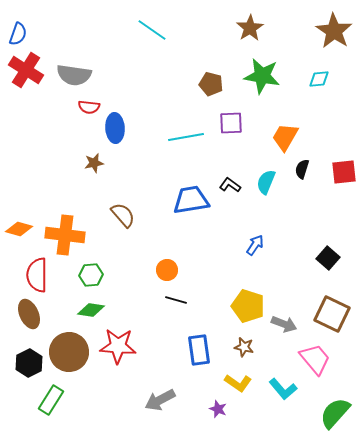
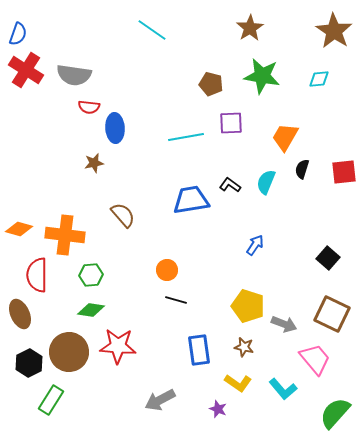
brown ellipse at (29, 314): moved 9 px left
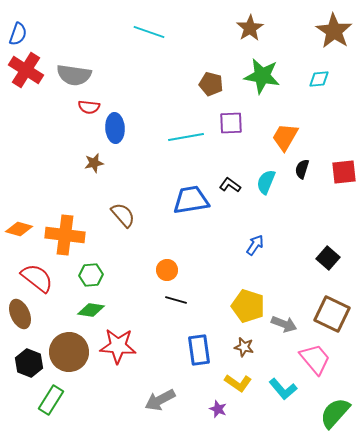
cyan line at (152, 30): moved 3 px left, 2 px down; rotated 16 degrees counterclockwise
red semicircle at (37, 275): moved 3 px down; rotated 128 degrees clockwise
black hexagon at (29, 363): rotated 12 degrees counterclockwise
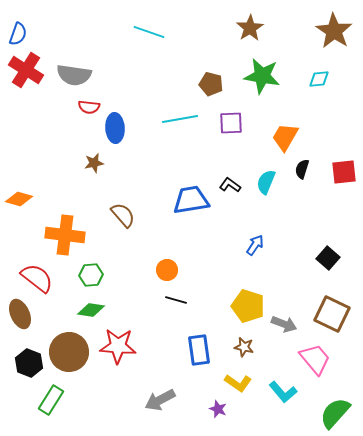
cyan line at (186, 137): moved 6 px left, 18 px up
orange diamond at (19, 229): moved 30 px up
cyan L-shape at (283, 389): moved 3 px down
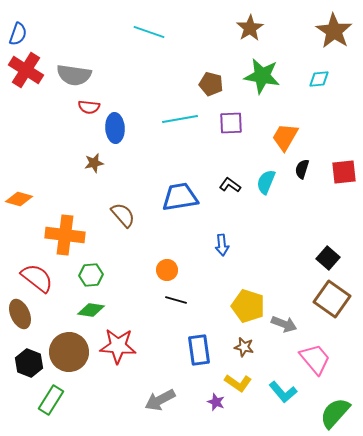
blue trapezoid at (191, 200): moved 11 px left, 3 px up
blue arrow at (255, 245): moved 33 px left; rotated 140 degrees clockwise
brown square at (332, 314): moved 15 px up; rotated 9 degrees clockwise
purple star at (218, 409): moved 2 px left, 7 px up
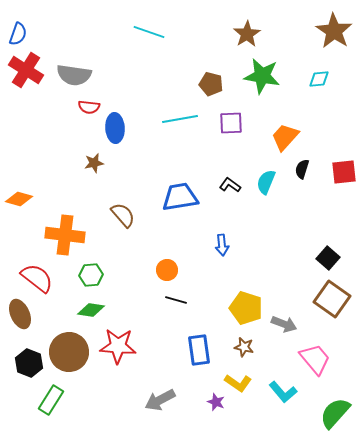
brown star at (250, 28): moved 3 px left, 6 px down
orange trapezoid at (285, 137): rotated 12 degrees clockwise
yellow pentagon at (248, 306): moved 2 px left, 2 px down
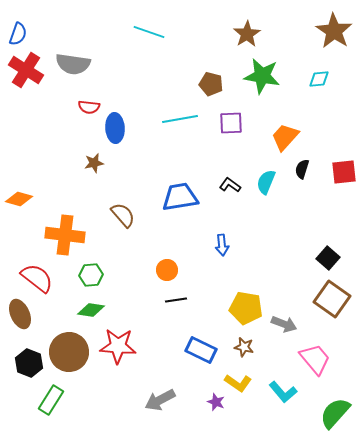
gray semicircle at (74, 75): moved 1 px left, 11 px up
black line at (176, 300): rotated 25 degrees counterclockwise
yellow pentagon at (246, 308): rotated 8 degrees counterclockwise
blue rectangle at (199, 350): moved 2 px right; rotated 56 degrees counterclockwise
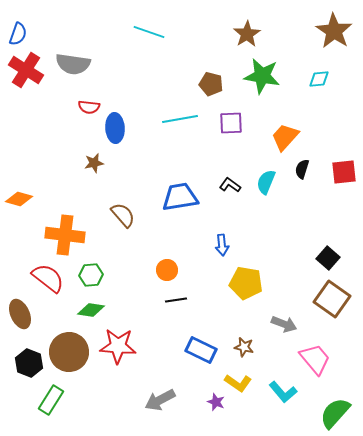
red semicircle at (37, 278): moved 11 px right
yellow pentagon at (246, 308): moved 25 px up
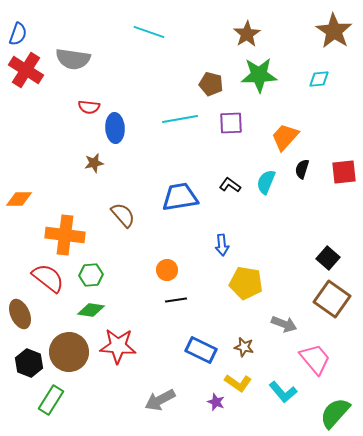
gray semicircle at (73, 64): moved 5 px up
green star at (262, 76): moved 3 px left, 1 px up; rotated 12 degrees counterclockwise
orange diamond at (19, 199): rotated 16 degrees counterclockwise
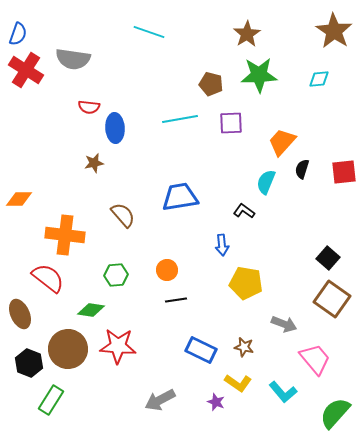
orange trapezoid at (285, 137): moved 3 px left, 5 px down
black L-shape at (230, 185): moved 14 px right, 26 px down
green hexagon at (91, 275): moved 25 px right
brown circle at (69, 352): moved 1 px left, 3 px up
